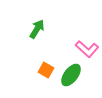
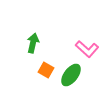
green arrow: moved 4 px left, 14 px down; rotated 18 degrees counterclockwise
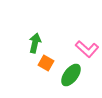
green arrow: moved 2 px right
orange square: moved 7 px up
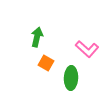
green arrow: moved 2 px right, 6 px up
green ellipse: moved 3 px down; rotated 35 degrees counterclockwise
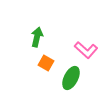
pink L-shape: moved 1 px left, 1 px down
green ellipse: rotated 25 degrees clockwise
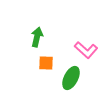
orange square: rotated 28 degrees counterclockwise
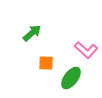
green arrow: moved 5 px left, 4 px up; rotated 36 degrees clockwise
green ellipse: rotated 10 degrees clockwise
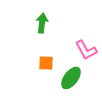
green arrow: moved 10 px right, 10 px up; rotated 42 degrees counterclockwise
pink L-shape: rotated 20 degrees clockwise
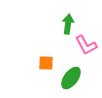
green arrow: moved 26 px right, 1 px down
pink L-shape: moved 5 px up
